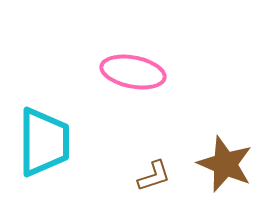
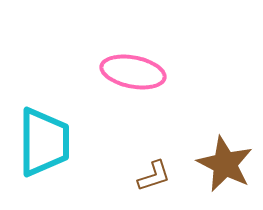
brown star: rotated 4 degrees clockwise
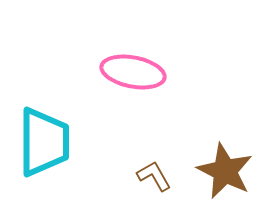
brown star: moved 7 px down
brown L-shape: rotated 102 degrees counterclockwise
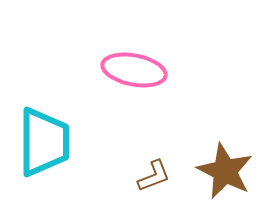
pink ellipse: moved 1 px right, 2 px up
brown L-shape: rotated 99 degrees clockwise
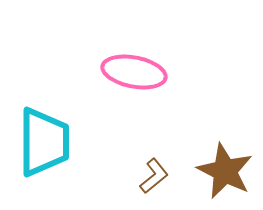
pink ellipse: moved 2 px down
brown L-shape: rotated 18 degrees counterclockwise
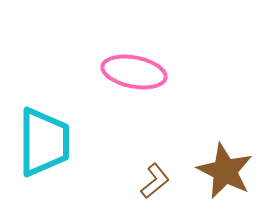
brown L-shape: moved 1 px right, 5 px down
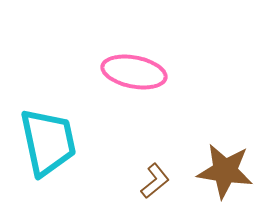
cyan trapezoid: moved 4 px right; rotated 12 degrees counterclockwise
brown star: rotated 18 degrees counterclockwise
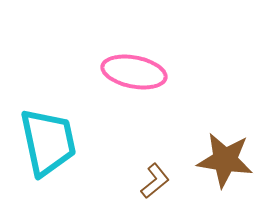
brown star: moved 11 px up
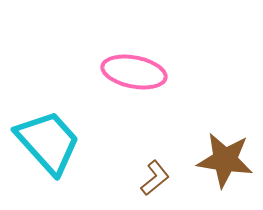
cyan trapezoid: rotated 30 degrees counterclockwise
brown L-shape: moved 3 px up
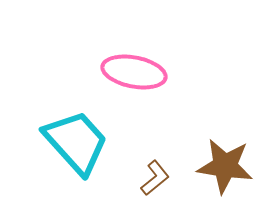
cyan trapezoid: moved 28 px right
brown star: moved 6 px down
